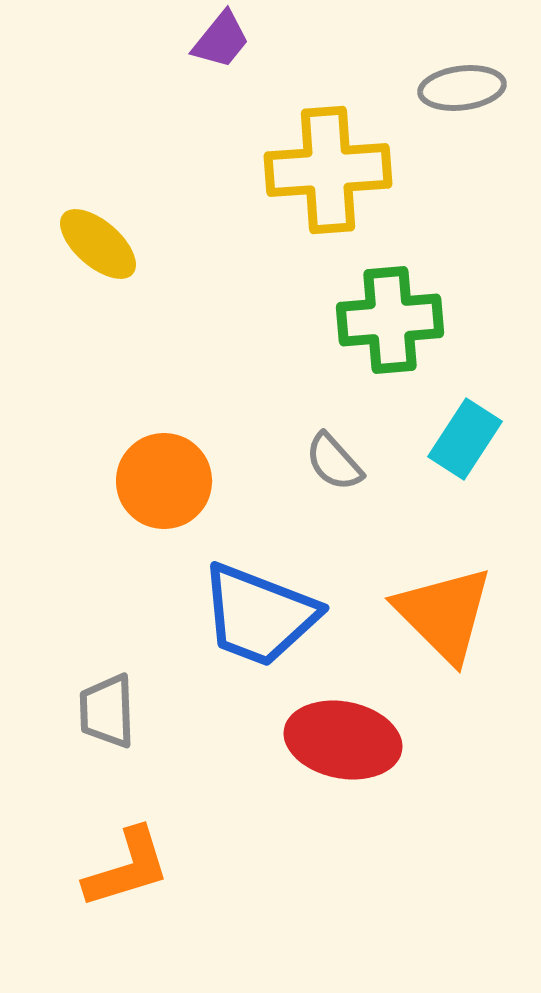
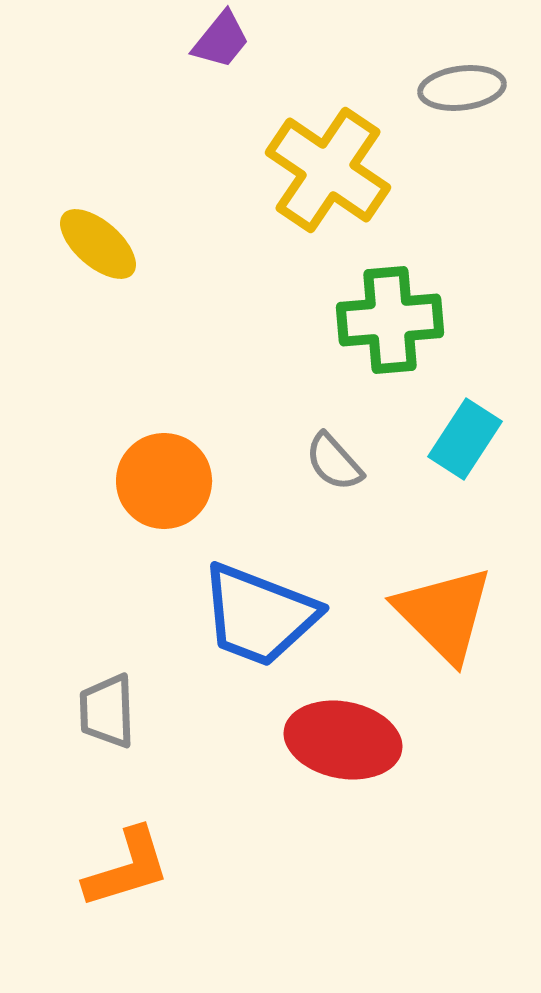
yellow cross: rotated 38 degrees clockwise
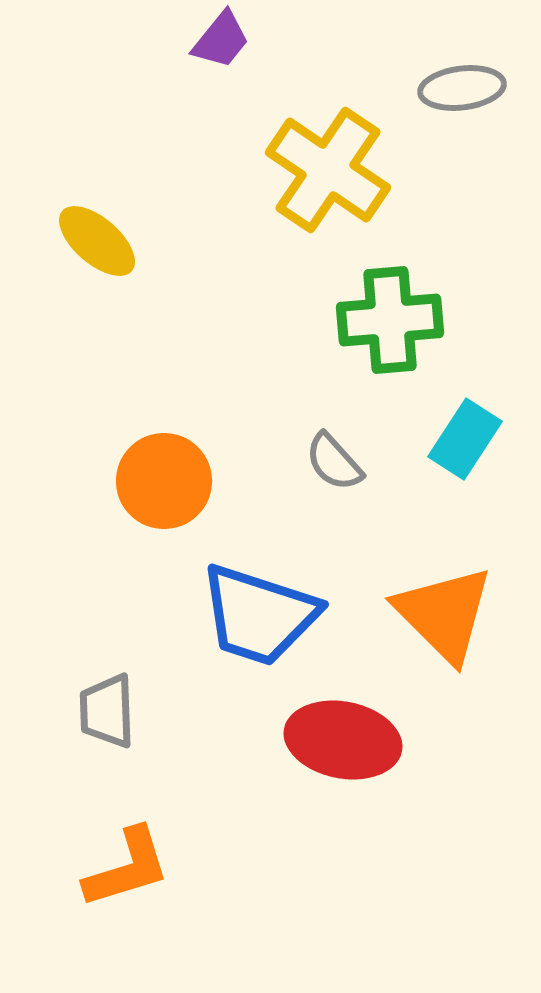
yellow ellipse: moved 1 px left, 3 px up
blue trapezoid: rotated 3 degrees counterclockwise
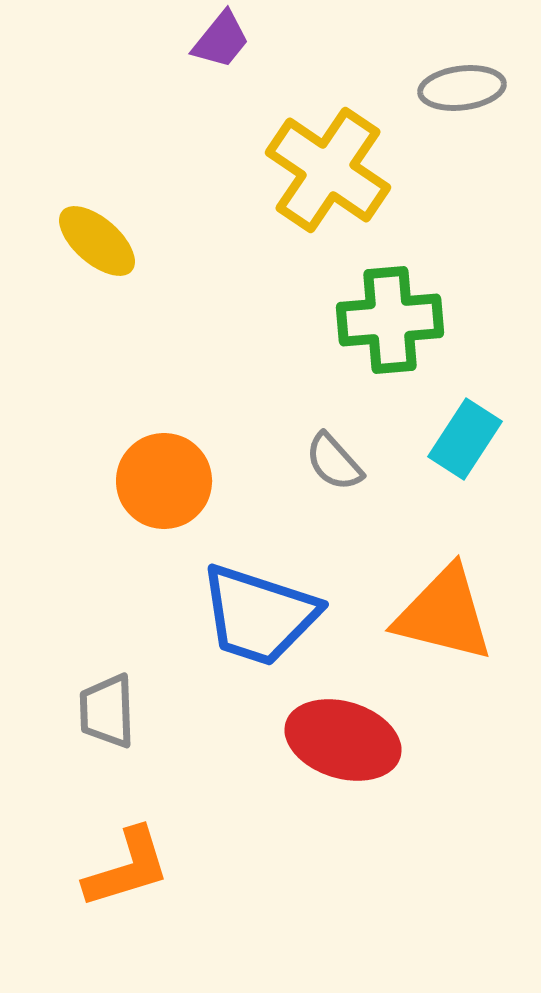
orange triangle: rotated 31 degrees counterclockwise
red ellipse: rotated 6 degrees clockwise
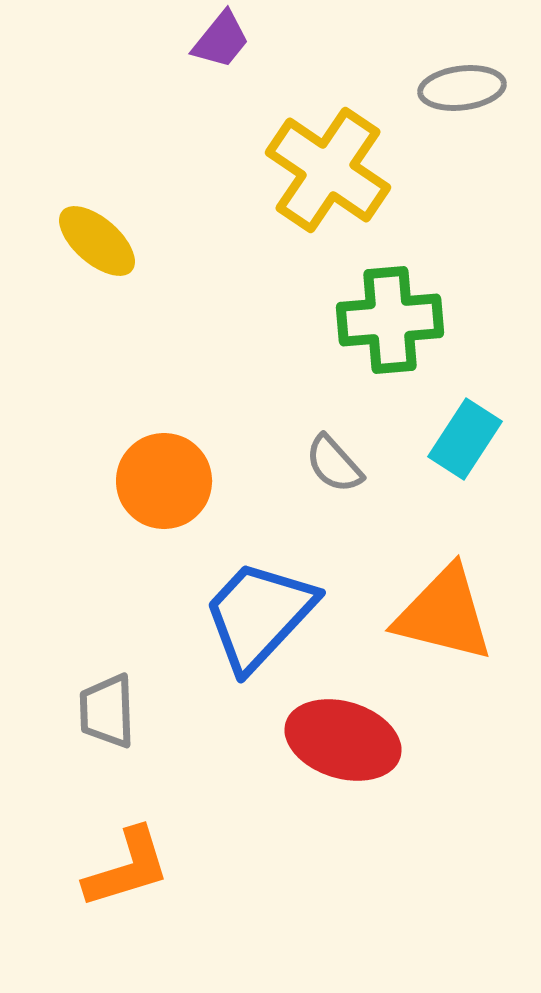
gray semicircle: moved 2 px down
blue trapezoid: rotated 115 degrees clockwise
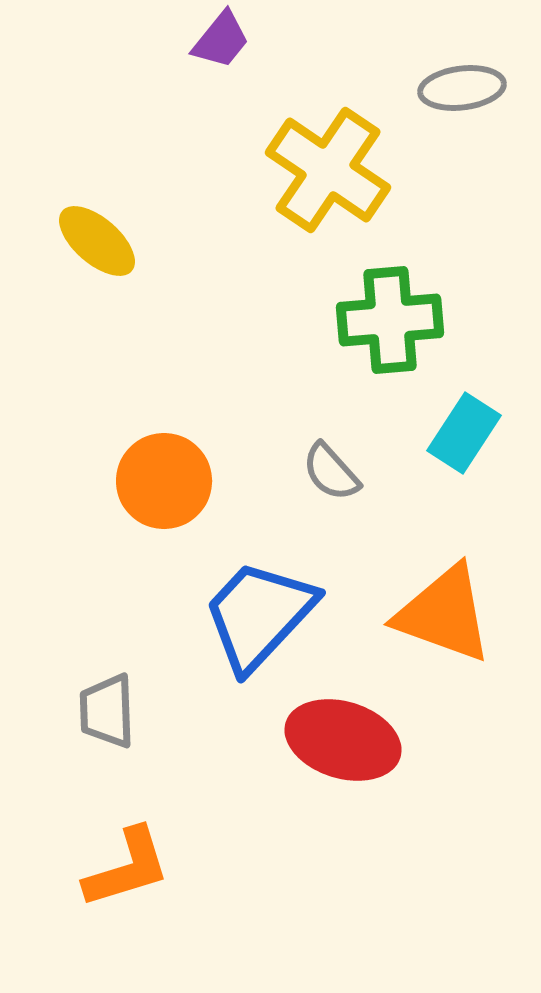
cyan rectangle: moved 1 px left, 6 px up
gray semicircle: moved 3 px left, 8 px down
orange triangle: rotated 6 degrees clockwise
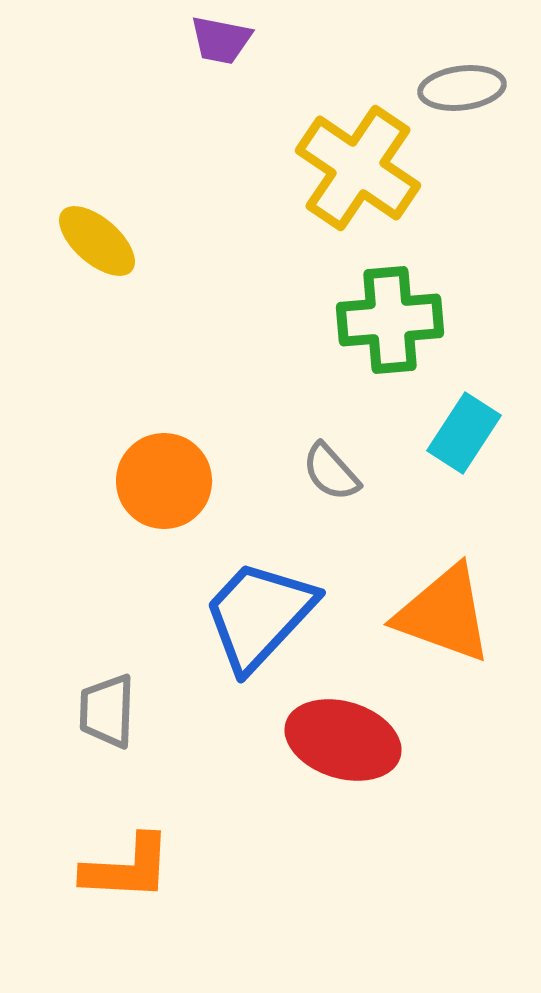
purple trapezoid: rotated 62 degrees clockwise
yellow cross: moved 30 px right, 2 px up
gray trapezoid: rotated 4 degrees clockwise
orange L-shape: rotated 20 degrees clockwise
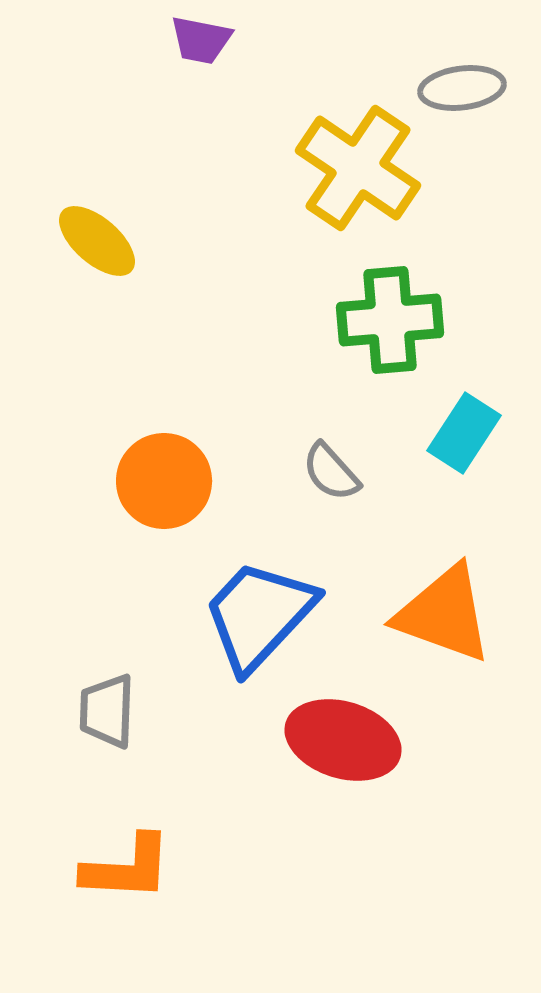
purple trapezoid: moved 20 px left
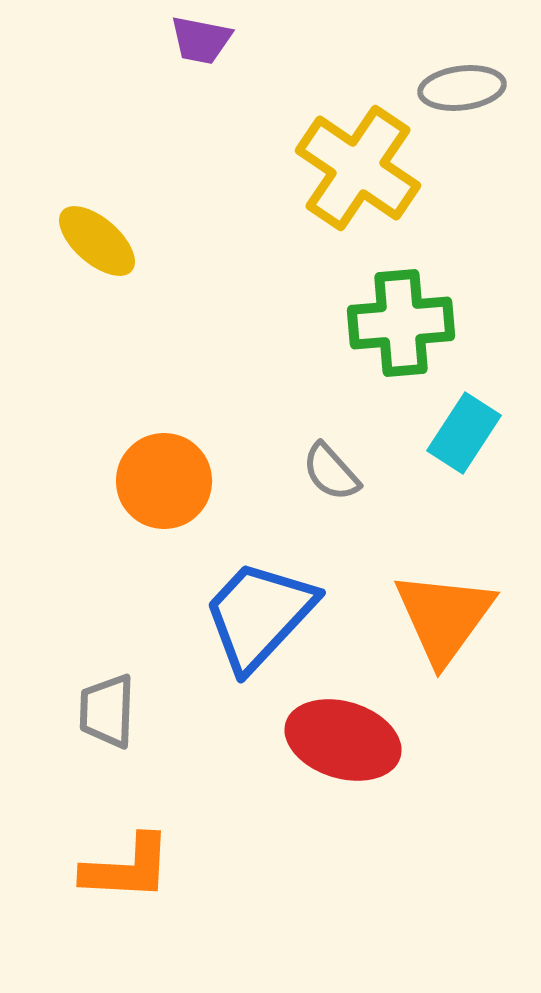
green cross: moved 11 px right, 3 px down
orange triangle: moved 3 px down; rotated 46 degrees clockwise
